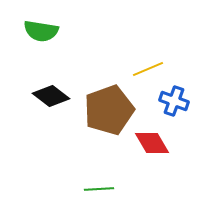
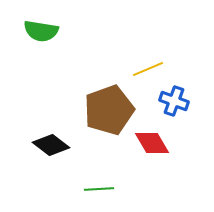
black diamond: moved 49 px down
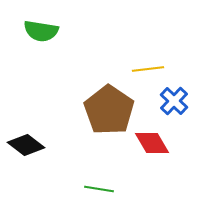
yellow line: rotated 16 degrees clockwise
blue cross: rotated 24 degrees clockwise
brown pentagon: rotated 18 degrees counterclockwise
black diamond: moved 25 px left
green line: rotated 12 degrees clockwise
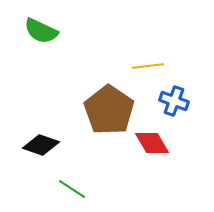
green semicircle: rotated 16 degrees clockwise
yellow line: moved 3 px up
blue cross: rotated 24 degrees counterclockwise
black diamond: moved 15 px right; rotated 18 degrees counterclockwise
green line: moved 27 px left; rotated 24 degrees clockwise
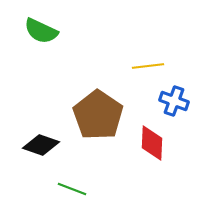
brown pentagon: moved 11 px left, 5 px down
red diamond: rotated 33 degrees clockwise
green line: rotated 12 degrees counterclockwise
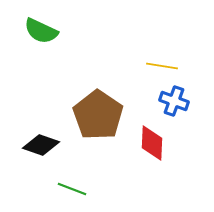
yellow line: moved 14 px right; rotated 16 degrees clockwise
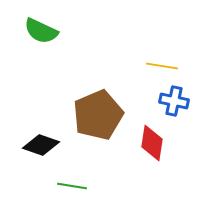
blue cross: rotated 8 degrees counterclockwise
brown pentagon: rotated 15 degrees clockwise
red diamond: rotated 6 degrees clockwise
green line: moved 3 px up; rotated 12 degrees counterclockwise
